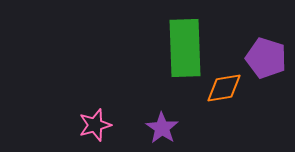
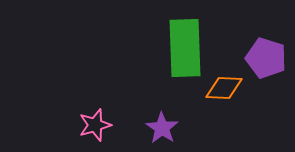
orange diamond: rotated 12 degrees clockwise
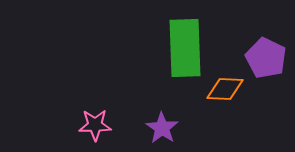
purple pentagon: rotated 9 degrees clockwise
orange diamond: moved 1 px right, 1 px down
pink star: rotated 16 degrees clockwise
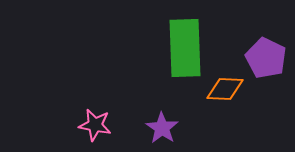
pink star: rotated 12 degrees clockwise
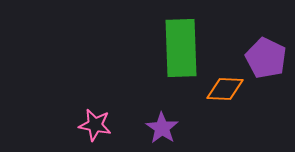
green rectangle: moved 4 px left
